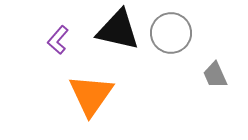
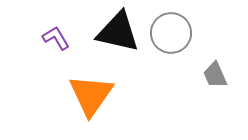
black triangle: moved 2 px down
purple L-shape: moved 2 px left, 2 px up; rotated 108 degrees clockwise
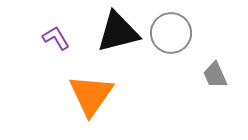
black triangle: rotated 27 degrees counterclockwise
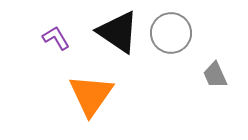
black triangle: rotated 48 degrees clockwise
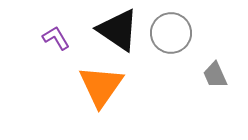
black triangle: moved 2 px up
orange triangle: moved 10 px right, 9 px up
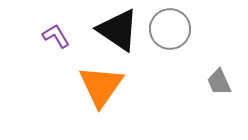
gray circle: moved 1 px left, 4 px up
purple L-shape: moved 2 px up
gray trapezoid: moved 4 px right, 7 px down
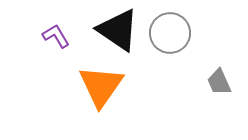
gray circle: moved 4 px down
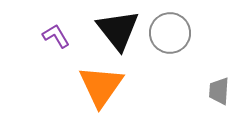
black triangle: rotated 18 degrees clockwise
gray trapezoid: moved 9 px down; rotated 28 degrees clockwise
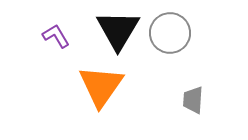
black triangle: rotated 9 degrees clockwise
gray trapezoid: moved 26 px left, 9 px down
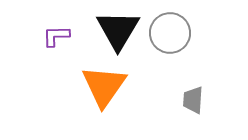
purple L-shape: rotated 60 degrees counterclockwise
orange triangle: moved 3 px right
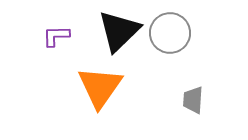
black triangle: moved 1 px right, 1 px down; rotated 15 degrees clockwise
orange triangle: moved 4 px left, 1 px down
